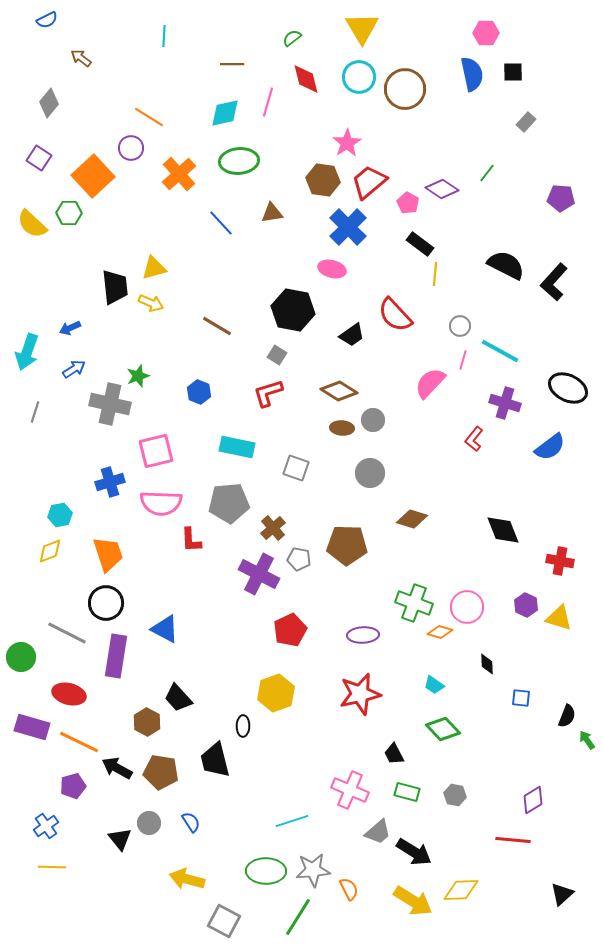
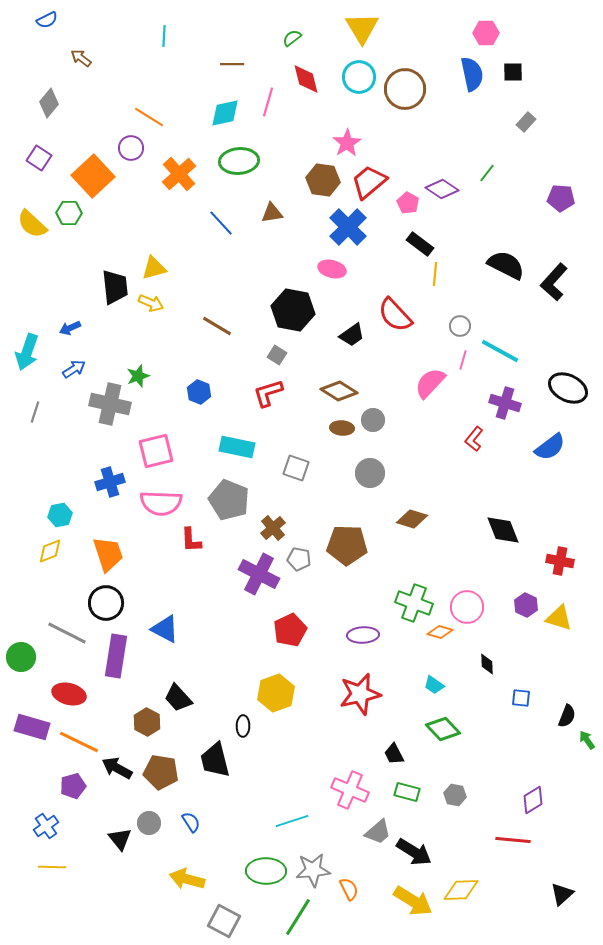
gray pentagon at (229, 503): moved 3 px up; rotated 27 degrees clockwise
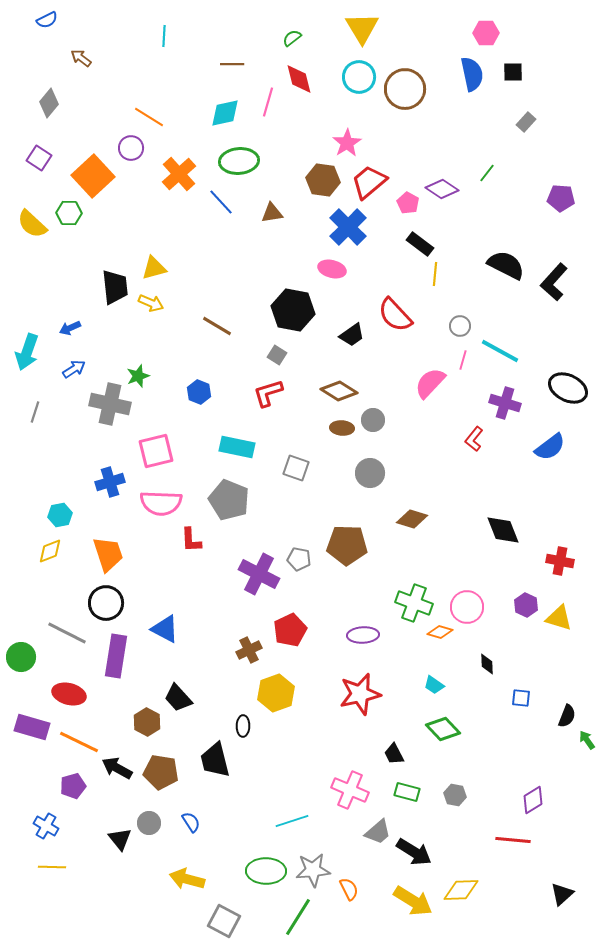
red diamond at (306, 79): moved 7 px left
blue line at (221, 223): moved 21 px up
brown cross at (273, 528): moved 24 px left, 122 px down; rotated 15 degrees clockwise
blue cross at (46, 826): rotated 25 degrees counterclockwise
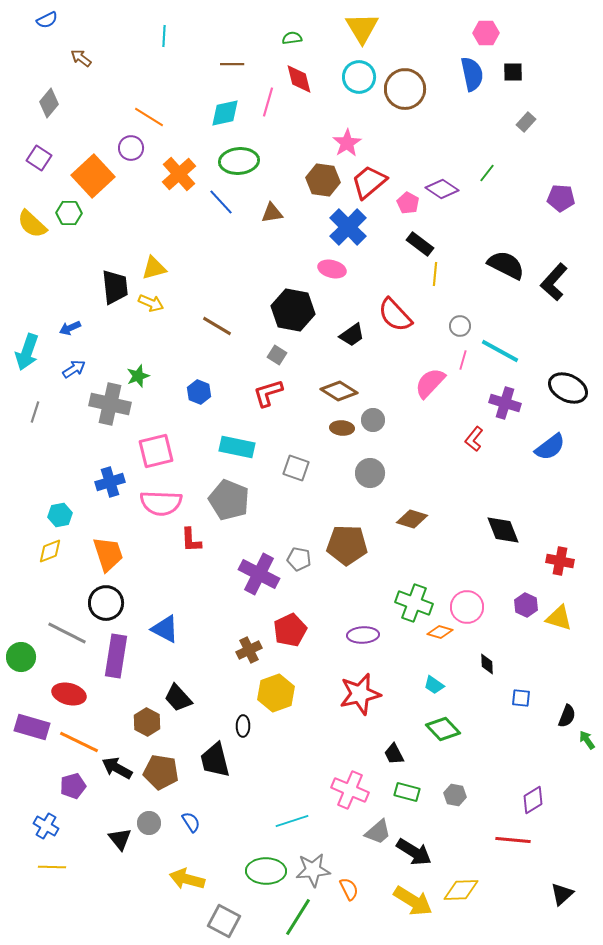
green semicircle at (292, 38): rotated 30 degrees clockwise
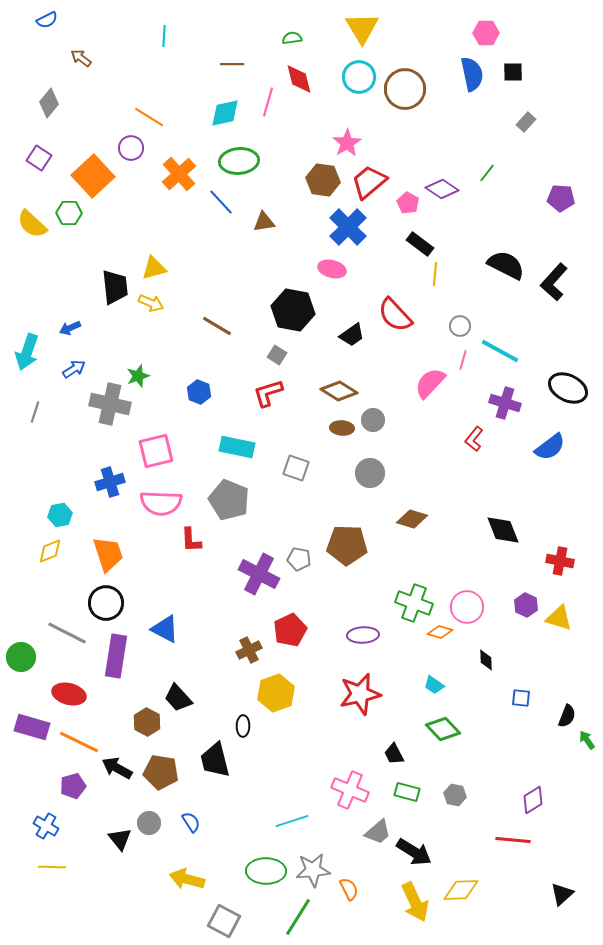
brown triangle at (272, 213): moved 8 px left, 9 px down
black diamond at (487, 664): moved 1 px left, 4 px up
yellow arrow at (413, 901): moved 2 px right, 1 px down; rotated 33 degrees clockwise
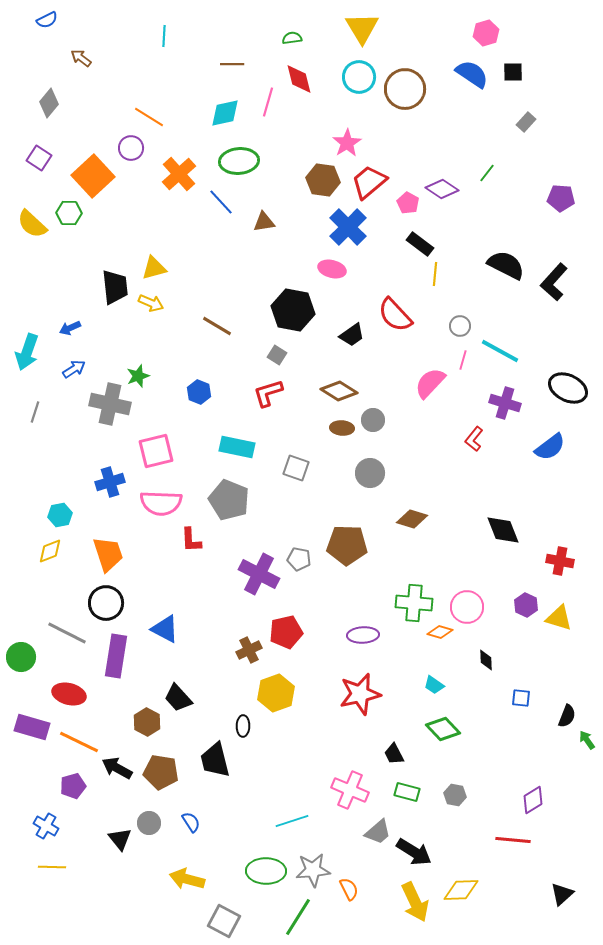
pink hexagon at (486, 33): rotated 15 degrees counterclockwise
blue semicircle at (472, 74): rotated 44 degrees counterclockwise
green cross at (414, 603): rotated 15 degrees counterclockwise
red pentagon at (290, 630): moved 4 px left, 2 px down; rotated 12 degrees clockwise
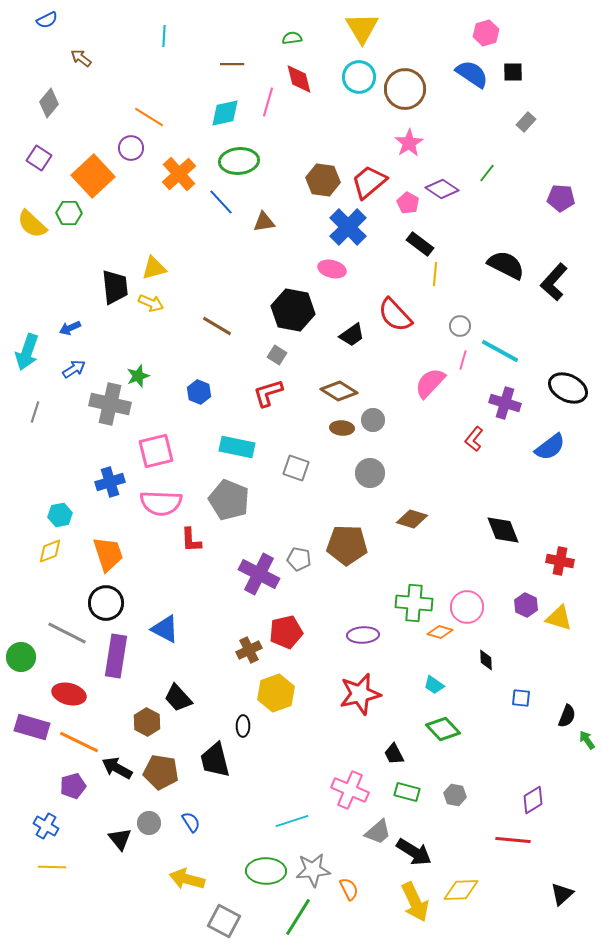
pink star at (347, 143): moved 62 px right
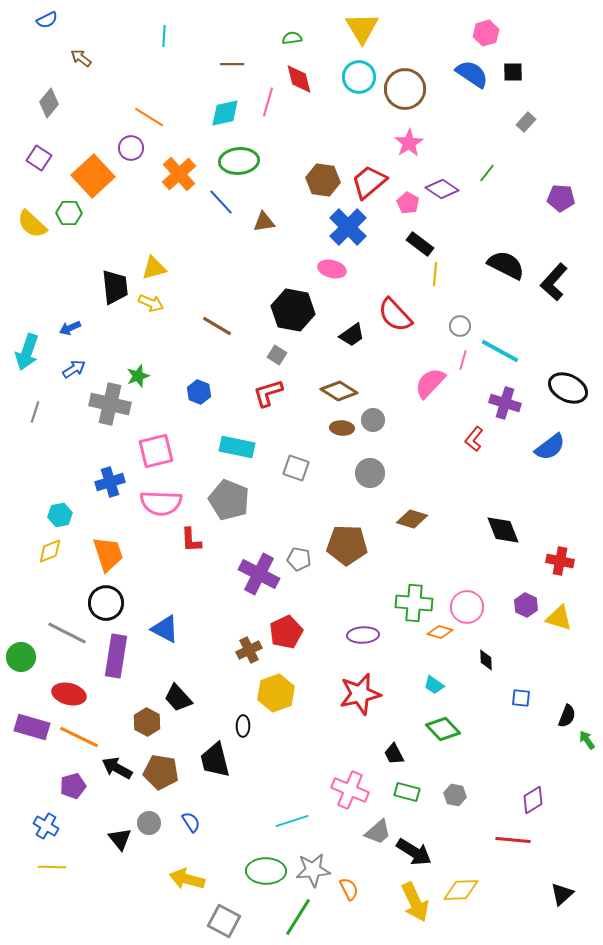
red pentagon at (286, 632): rotated 12 degrees counterclockwise
orange line at (79, 742): moved 5 px up
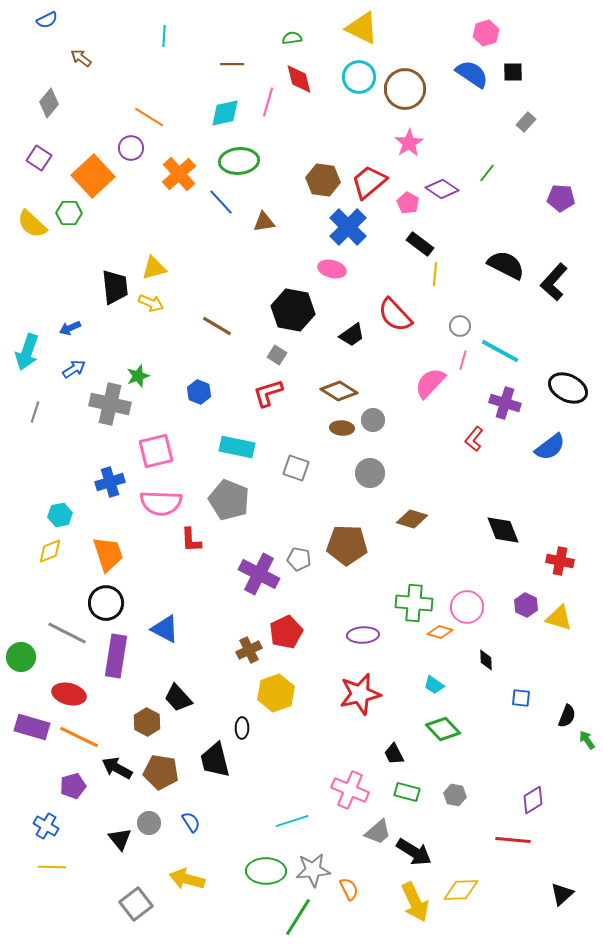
yellow triangle at (362, 28): rotated 33 degrees counterclockwise
black ellipse at (243, 726): moved 1 px left, 2 px down
gray square at (224, 921): moved 88 px left, 17 px up; rotated 24 degrees clockwise
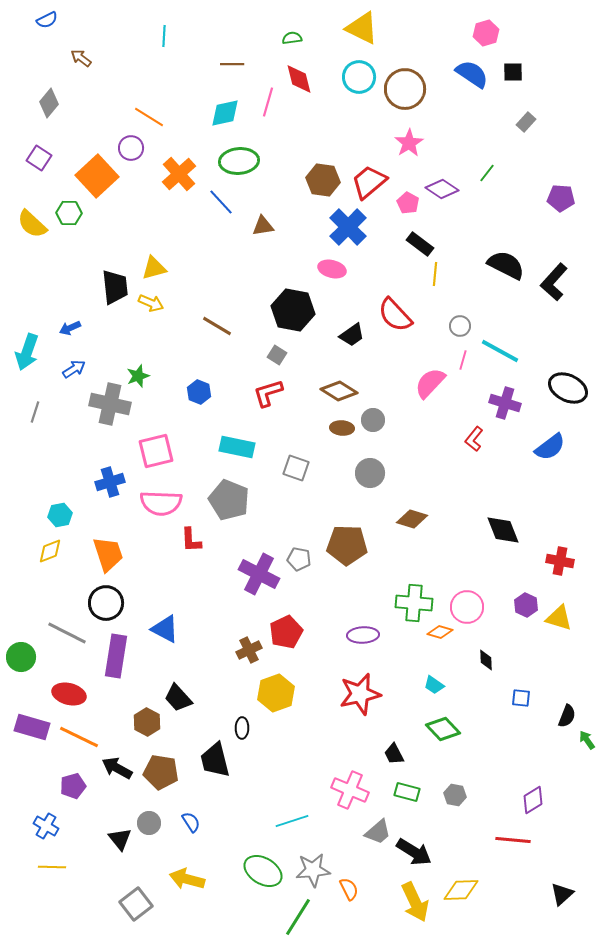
orange square at (93, 176): moved 4 px right
brown triangle at (264, 222): moved 1 px left, 4 px down
green ellipse at (266, 871): moved 3 px left; rotated 30 degrees clockwise
